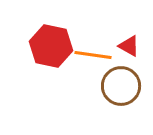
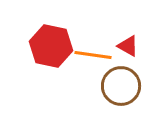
red triangle: moved 1 px left
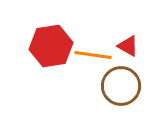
red hexagon: rotated 21 degrees counterclockwise
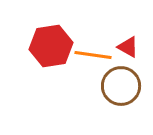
red triangle: moved 1 px down
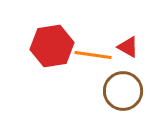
red hexagon: moved 1 px right
brown circle: moved 2 px right, 5 px down
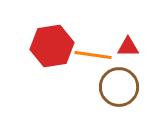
red triangle: rotated 30 degrees counterclockwise
brown circle: moved 4 px left, 4 px up
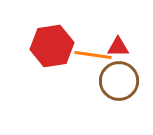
red triangle: moved 10 px left
brown circle: moved 6 px up
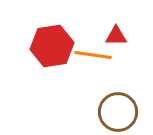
red triangle: moved 2 px left, 11 px up
brown circle: moved 1 px left, 31 px down
